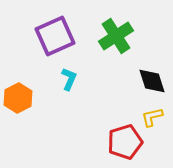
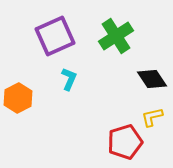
black diamond: moved 2 px up; rotated 16 degrees counterclockwise
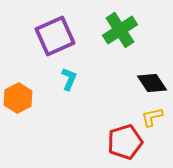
green cross: moved 4 px right, 6 px up
black diamond: moved 4 px down
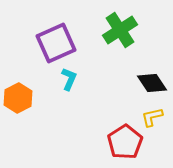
purple square: moved 1 px right, 7 px down
red pentagon: rotated 16 degrees counterclockwise
